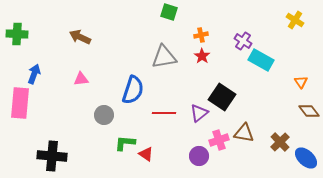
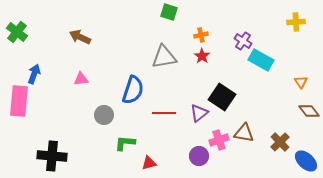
yellow cross: moved 1 px right, 2 px down; rotated 36 degrees counterclockwise
green cross: moved 2 px up; rotated 35 degrees clockwise
pink rectangle: moved 1 px left, 2 px up
red triangle: moved 3 px right, 9 px down; rotated 49 degrees counterclockwise
blue ellipse: moved 3 px down
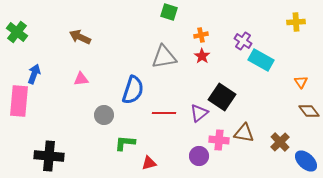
pink cross: rotated 24 degrees clockwise
black cross: moved 3 px left
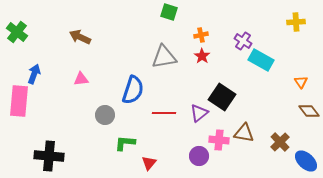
gray circle: moved 1 px right
red triangle: rotated 35 degrees counterclockwise
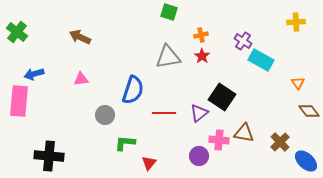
gray triangle: moved 4 px right
blue arrow: rotated 126 degrees counterclockwise
orange triangle: moved 3 px left, 1 px down
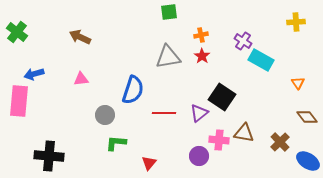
green square: rotated 24 degrees counterclockwise
brown diamond: moved 2 px left, 6 px down
green L-shape: moved 9 px left
blue ellipse: moved 2 px right; rotated 10 degrees counterclockwise
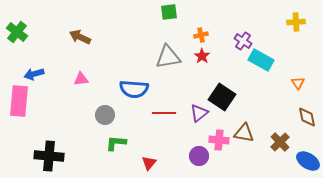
blue semicircle: moved 1 px right, 1 px up; rotated 76 degrees clockwise
brown diamond: rotated 25 degrees clockwise
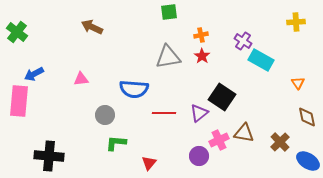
brown arrow: moved 12 px right, 10 px up
blue arrow: rotated 12 degrees counterclockwise
pink cross: rotated 30 degrees counterclockwise
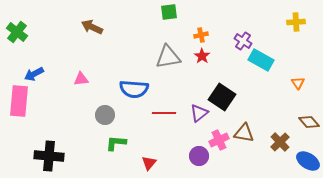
brown diamond: moved 2 px right, 5 px down; rotated 30 degrees counterclockwise
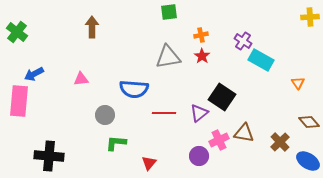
yellow cross: moved 14 px right, 5 px up
brown arrow: rotated 65 degrees clockwise
